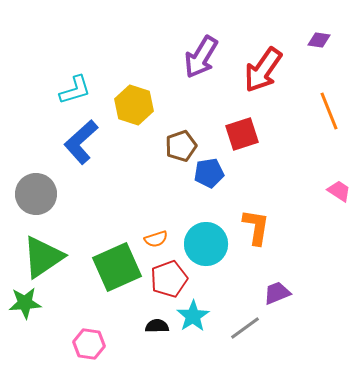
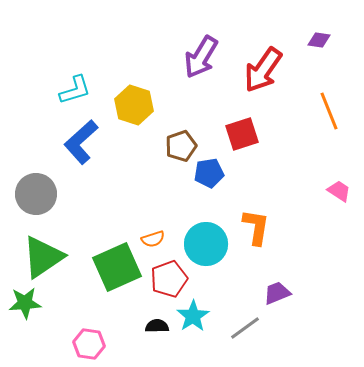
orange semicircle: moved 3 px left
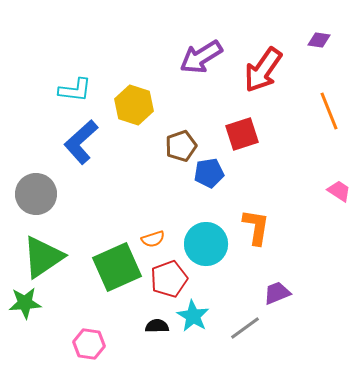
purple arrow: rotated 27 degrees clockwise
cyan L-shape: rotated 24 degrees clockwise
cyan star: rotated 8 degrees counterclockwise
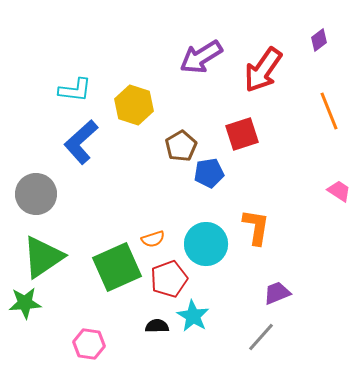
purple diamond: rotated 45 degrees counterclockwise
brown pentagon: rotated 12 degrees counterclockwise
gray line: moved 16 px right, 9 px down; rotated 12 degrees counterclockwise
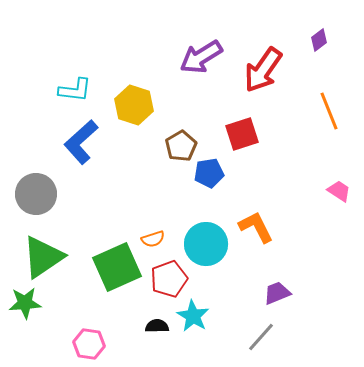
orange L-shape: rotated 36 degrees counterclockwise
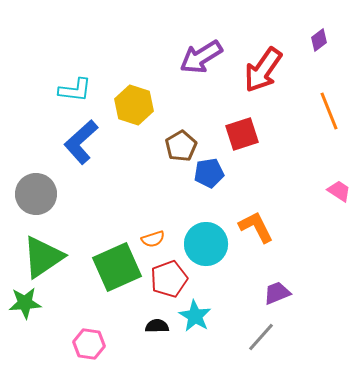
cyan star: moved 2 px right
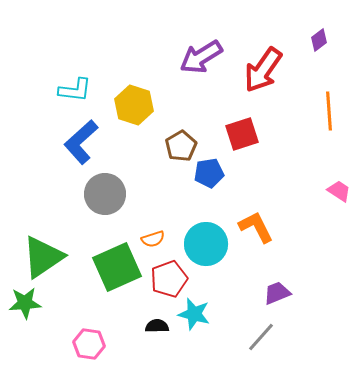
orange line: rotated 18 degrees clockwise
gray circle: moved 69 px right
cyan star: moved 1 px left, 2 px up; rotated 16 degrees counterclockwise
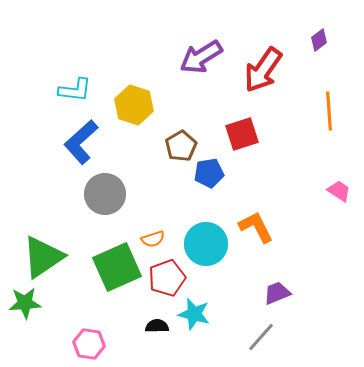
red pentagon: moved 2 px left, 1 px up
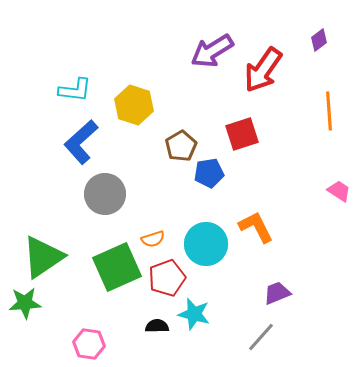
purple arrow: moved 11 px right, 6 px up
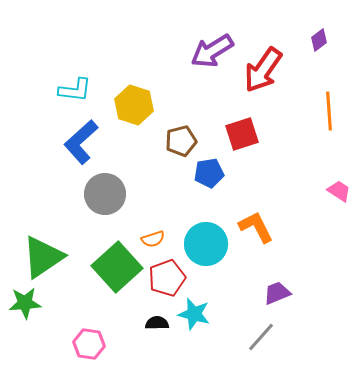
brown pentagon: moved 5 px up; rotated 16 degrees clockwise
green square: rotated 18 degrees counterclockwise
black semicircle: moved 3 px up
